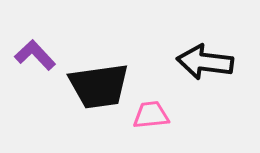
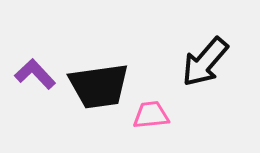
purple L-shape: moved 19 px down
black arrow: rotated 56 degrees counterclockwise
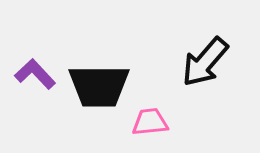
black trapezoid: rotated 8 degrees clockwise
pink trapezoid: moved 1 px left, 7 px down
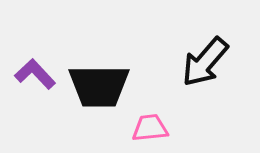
pink trapezoid: moved 6 px down
